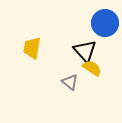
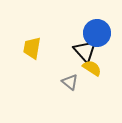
blue circle: moved 8 px left, 10 px down
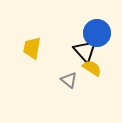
gray triangle: moved 1 px left, 2 px up
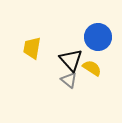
blue circle: moved 1 px right, 4 px down
black triangle: moved 14 px left, 9 px down
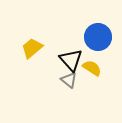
yellow trapezoid: rotated 40 degrees clockwise
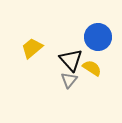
gray triangle: rotated 30 degrees clockwise
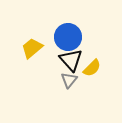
blue circle: moved 30 px left
yellow semicircle: rotated 102 degrees clockwise
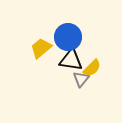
yellow trapezoid: moved 9 px right
black triangle: rotated 40 degrees counterclockwise
gray triangle: moved 12 px right, 1 px up
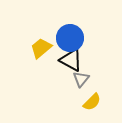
blue circle: moved 2 px right, 1 px down
black triangle: rotated 20 degrees clockwise
yellow semicircle: moved 34 px down
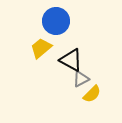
blue circle: moved 14 px left, 17 px up
gray triangle: rotated 24 degrees clockwise
yellow semicircle: moved 8 px up
